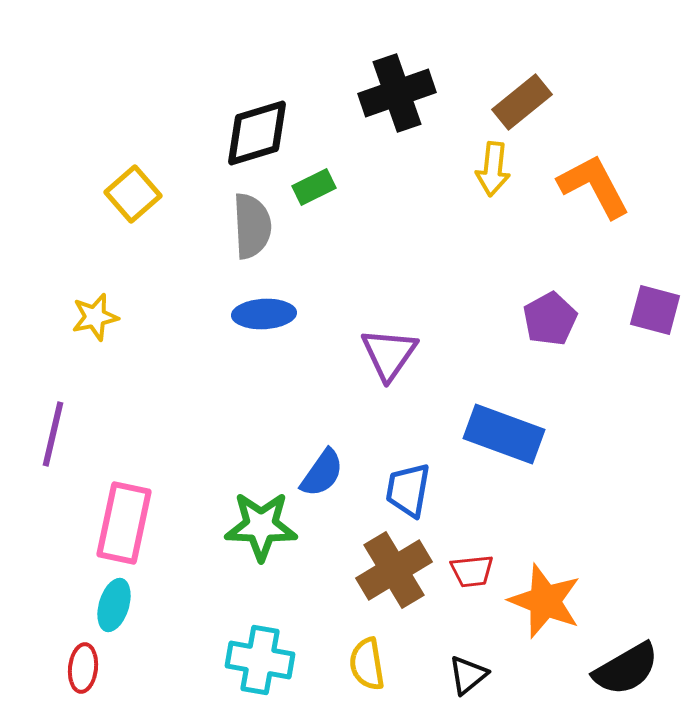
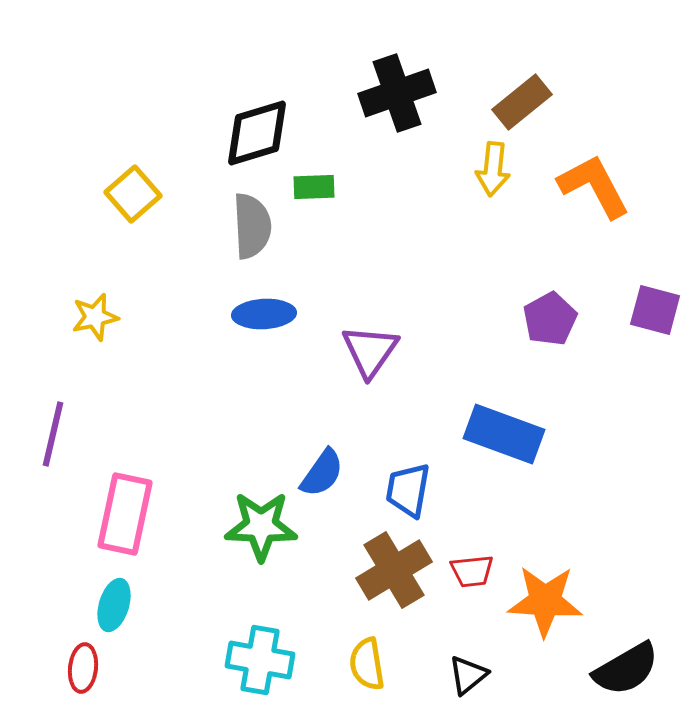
green rectangle: rotated 24 degrees clockwise
purple triangle: moved 19 px left, 3 px up
pink rectangle: moved 1 px right, 9 px up
orange star: rotated 18 degrees counterclockwise
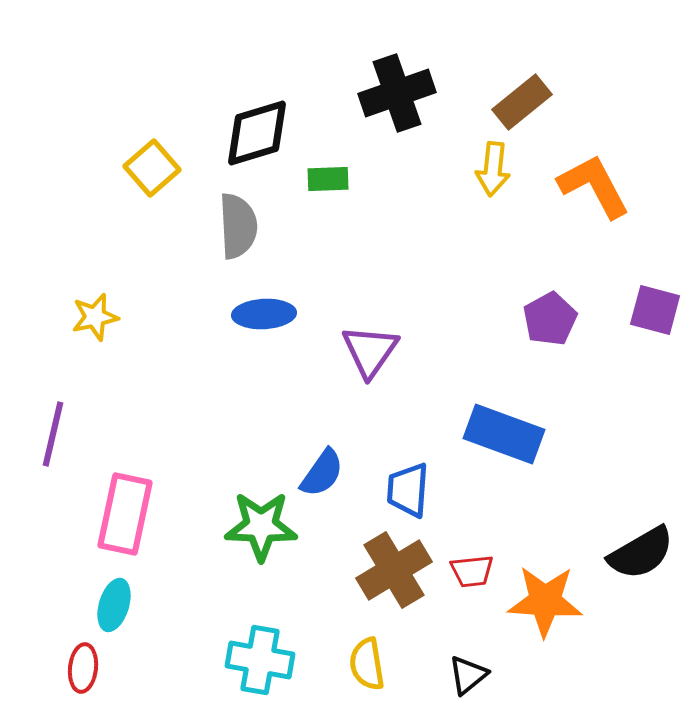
green rectangle: moved 14 px right, 8 px up
yellow square: moved 19 px right, 26 px up
gray semicircle: moved 14 px left
blue trapezoid: rotated 6 degrees counterclockwise
black semicircle: moved 15 px right, 116 px up
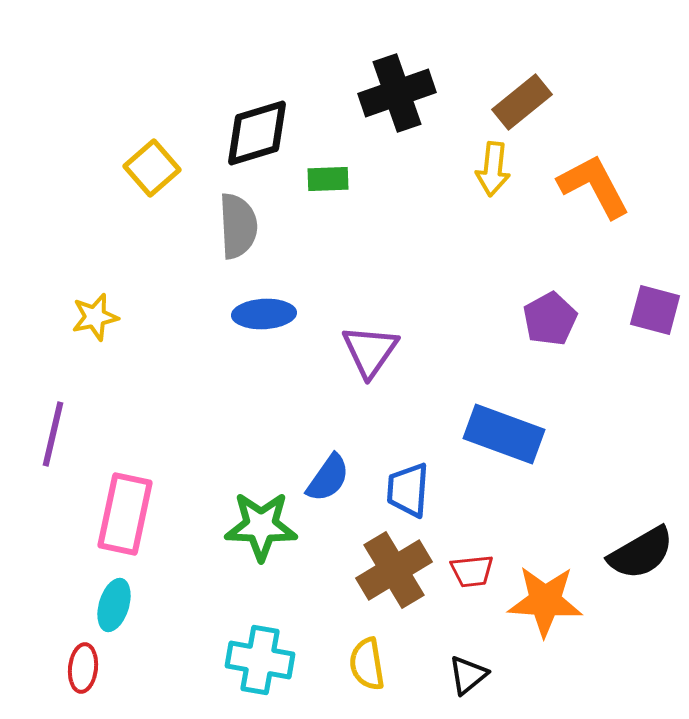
blue semicircle: moved 6 px right, 5 px down
